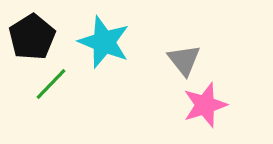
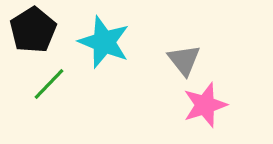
black pentagon: moved 1 px right, 7 px up
green line: moved 2 px left
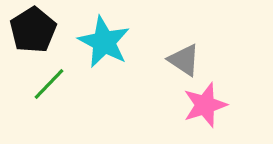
cyan star: rotated 6 degrees clockwise
gray triangle: rotated 18 degrees counterclockwise
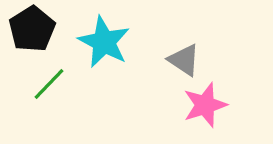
black pentagon: moved 1 px left, 1 px up
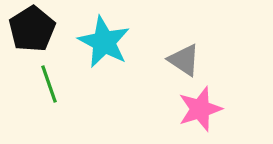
green line: rotated 63 degrees counterclockwise
pink star: moved 5 px left, 4 px down
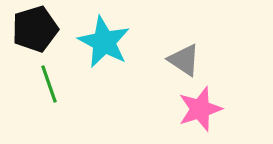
black pentagon: moved 3 px right; rotated 15 degrees clockwise
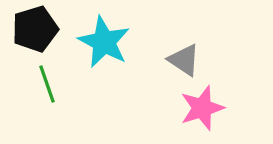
green line: moved 2 px left
pink star: moved 2 px right, 1 px up
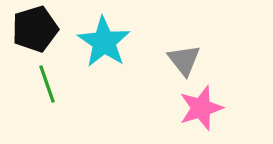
cyan star: rotated 6 degrees clockwise
gray triangle: rotated 18 degrees clockwise
pink star: moved 1 px left
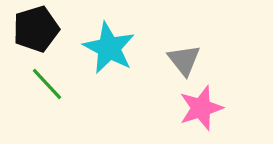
black pentagon: moved 1 px right
cyan star: moved 5 px right, 6 px down; rotated 6 degrees counterclockwise
green line: rotated 24 degrees counterclockwise
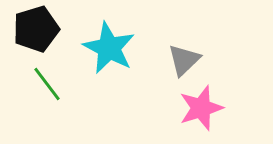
gray triangle: rotated 24 degrees clockwise
green line: rotated 6 degrees clockwise
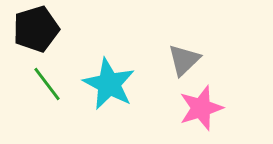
cyan star: moved 36 px down
